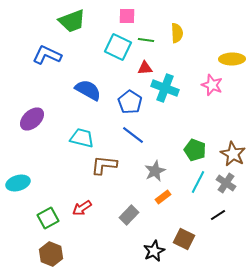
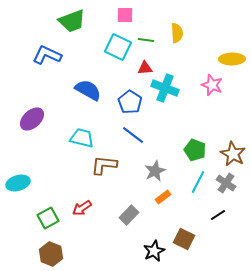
pink square: moved 2 px left, 1 px up
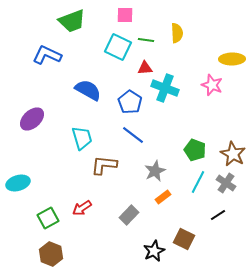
cyan trapezoid: rotated 60 degrees clockwise
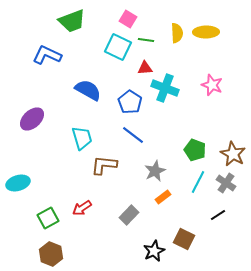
pink square: moved 3 px right, 4 px down; rotated 30 degrees clockwise
yellow ellipse: moved 26 px left, 27 px up
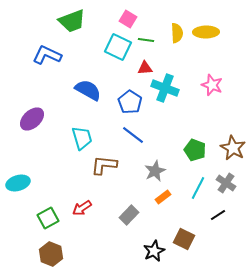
brown star: moved 6 px up
cyan line: moved 6 px down
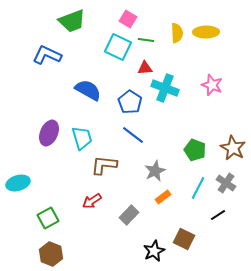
purple ellipse: moved 17 px right, 14 px down; rotated 25 degrees counterclockwise
red arrow: moved 10 px right, 7 px up
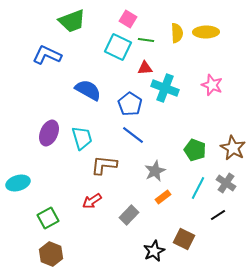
blue pentagon: moved 2 px down
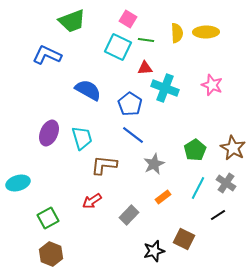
green pentagon: rotated 20 degrees clockwise
gray star: moved 1 px left, 7 px up
black star: rotated 10 degrees clockwise
